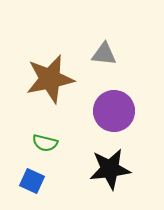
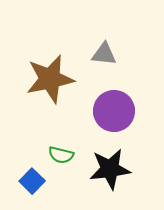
green semicircle: moved 16 px right, 12 px down
blue square: rotated 20 degrees clockwise
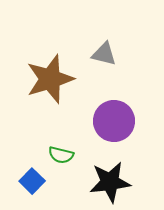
gray triangle: rotated 8 degrees clockwise
brown star: rotated 6 degrees counterclockwise
purple circle: moved 10 px down
black star: moved 13 px down
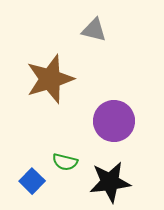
gray triangle: moved 10 px left, 24 px up
green semicircle: moved 4 px right, 7 px down
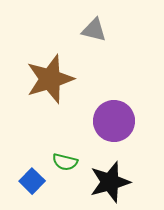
black star: rotated 9 degrees counterclockwise
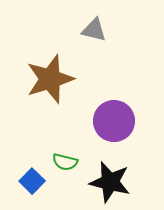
black star: rotated 30 degrees clockwise
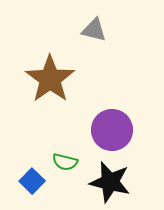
brown star: rotated 18 degrees counterclockwise
purple circle: moved 2 px left, 9 px down
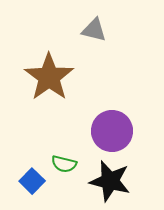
brown star: moved 1 px left, 2 px up
purple circle: moved 1 px down
green semicircle: moved 1 px left, 2 px down
black star: moved 1 px up
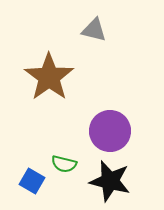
purple circle: moved 2 px left
blue square: rotated 15 degrees counterclockwise
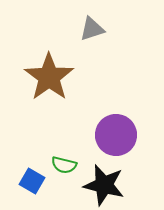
gray triangle: moved 2 px left, 1 px up; rotated 32 degrees counterclockwise
purple circle: moved 6 px right, 4 px down
green semicircle: moved 1 px down
black star: moved 6 px left, 4 px down
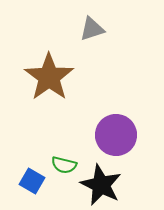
black star: moved 3 px left; rotated 12 degrees clockwise
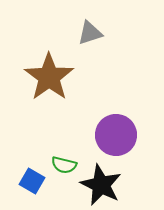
gray triangle: moved 2 px left, 4 px down
